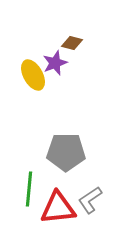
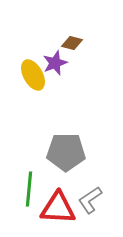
red triangle: rotated 9 degrees clockwise
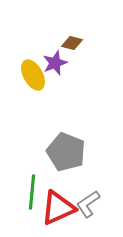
gray pentagon: rotated 21 degrees clockwise
green line: moved 3 px right, 3 px down
gray L-shape: moved 2 px left, 4 px down
red triangle: rotated 27 degrees counterclockwise
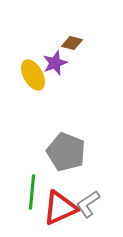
red triangle: moved 2 px right
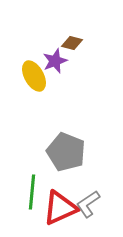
purple star: moved 2 px up
yellow ellipse: moved 1 px right, 1 px down
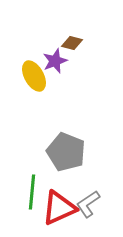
red triangle: moved 1 px left
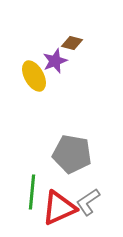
gray pentagon: moved 6 px right, 2 px down; rotated 12 degrees counterclockwise
gray L-shape: moved 2 px up
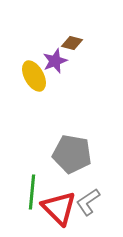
red triangle: rotated 51 degrees counterclockwise
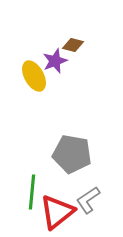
brown diamond: moved 1 px right, 2 px down
gray L-shape: moved 2 px up
red triangle: moved 2 px left, 4 px down; rotated 36 degrees clockwise
